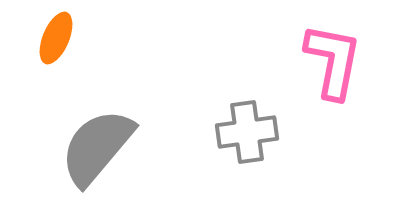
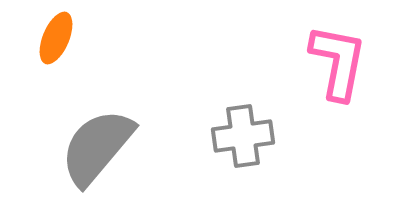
pink L-shape: moved 5 px right, 1 px down
gray cross: moved 4 px left, 4 px down
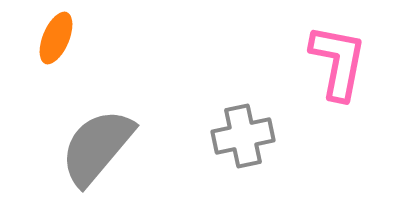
gray cross: rotated 4 degrees counterclockwise
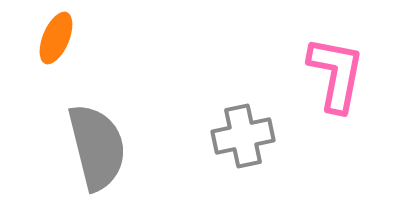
pink L-shape: moved 2 px left, 12 px down
gray semicircle: rotated 126 degrees clockwise
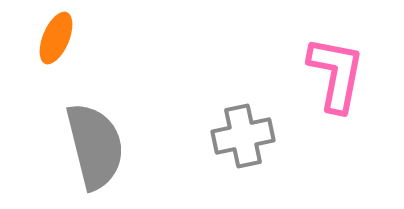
gray semicircle: moved 2 px left, 1 px up
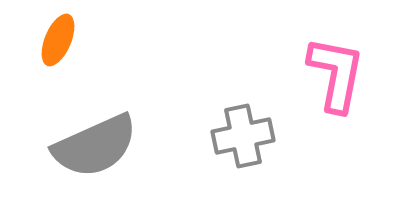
orange ellipse: moved 2 px right, 2 px down
gray semicircle: rotated 80 degrees clockwise
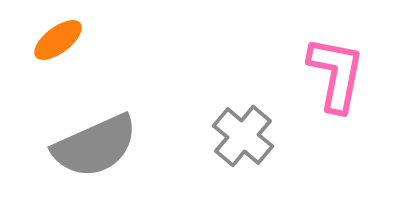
orange ellipse: rotated 30 degrees clockwise
gray cross: rotated 38 degrees counterclockwise
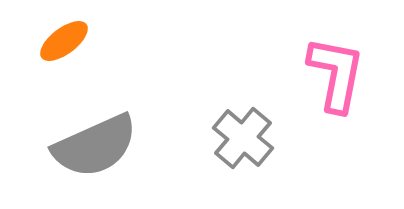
orange ellipse: moved 6 px right, 1 px down
gray cross: moved 2 px down
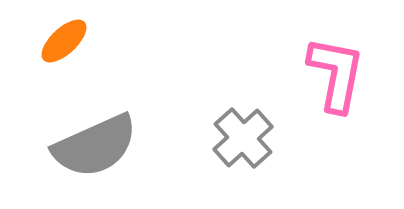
orange ellipse: rotated 6 degrees counterclockwise
gray cross: rotated 8 degrees clockwise
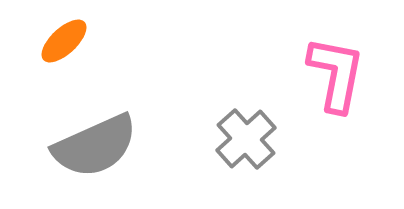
gray cross: moved 3 px right, 1 px down
